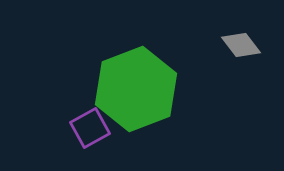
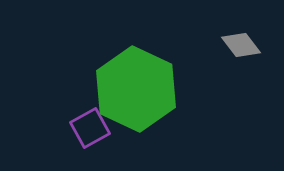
green hexagon: rotated 14 degrees counterclockwise
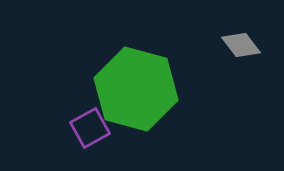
green hexagon: rotated 10 degrees counterclockwise
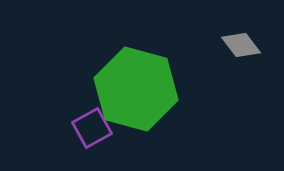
purple square: moved 2 px right
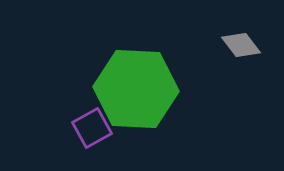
green hexagon: rotated 12 degrees counterclockwise
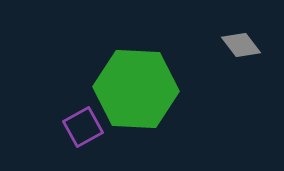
purple square: moved 9 px left, 1 px up
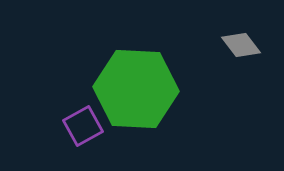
purple square: moved 1 px up
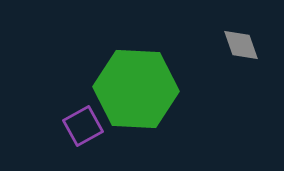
gray diamond: rotated 18 degrees clockwise
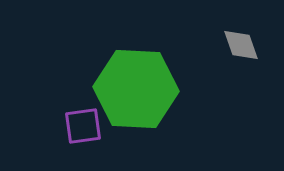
purple square: rotated 21 degrees clockwise
